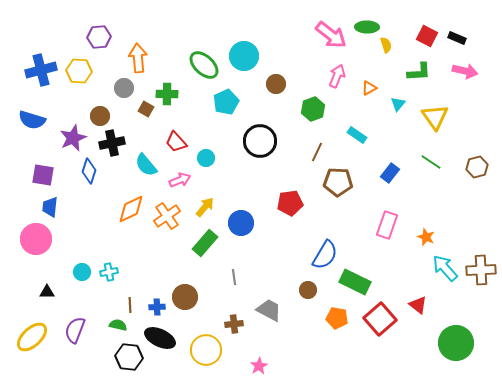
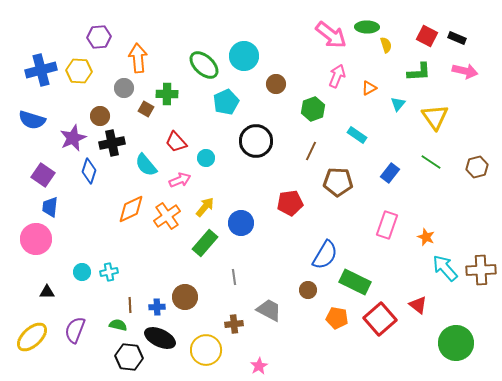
black circle at (260, 141): moved 4 px left
brown line at (317, 152): moved 6 px left, 1 px up
purple square at (43, 175): rotated 25 degrees clockwise
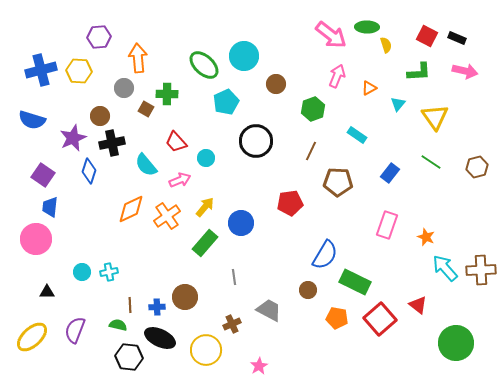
brown cross at (234, 324): moved 2 px left; rotated 18 degrees counterclockwise
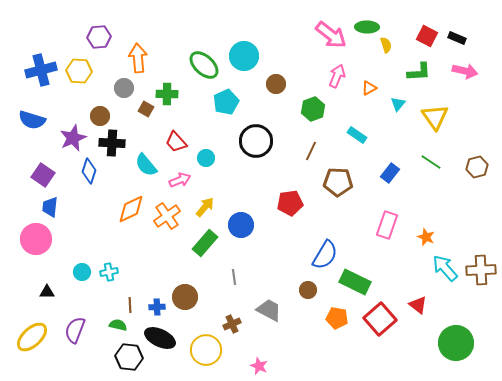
black cross at (112, 143): rotated 15 degrees clockwise
blue circle at (241, 223): moved 2 px down
pink star at (259, 366): rotated 18 degrees counterclockwise
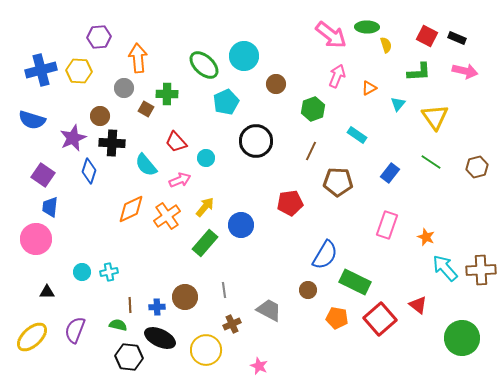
gray line at (234, 277): moved 10 px left, 13 px down
green circle at (456, 343): moved 6 px right, 5 px up
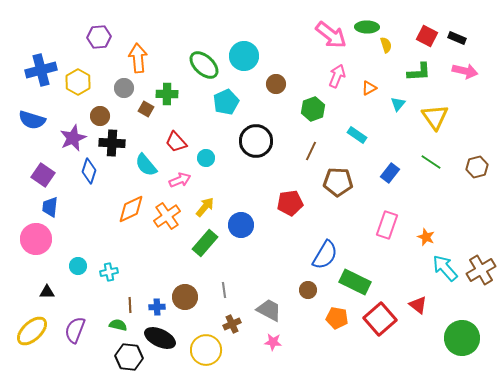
yellow hexagon at (79, 71): moved 1 px left, 11 px down; rotated 25 degrees clockwise
brown cross at (481, 270): rotated 28 degrees counterclockwise
cyan circle at (82, 272): moved 4 px left, 6 px up
yellow ellipse at (32, 337): moved 6 px up
pink star at (259, 366): moved 14 px right, 24 px up; rotated 18 degrees counterclockwise
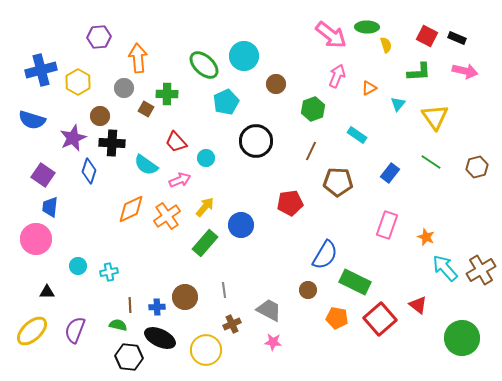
cyan semicircle at (146, 165): rotated 15 degrees counterclockwise
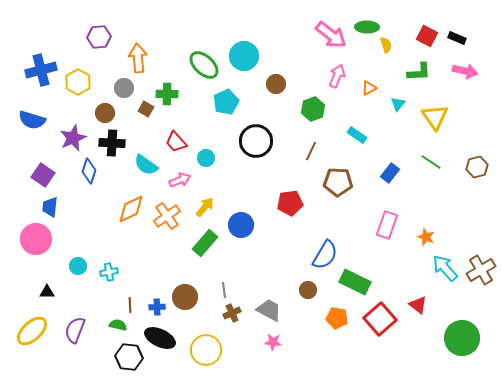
brown circle at (100, 116): moved 5 px right, 3 px up
brown cross at (232, 324): moved 11 px up
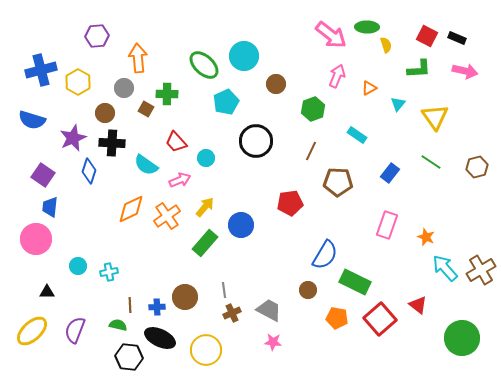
purple hexagon at (99, 37): moved 2 px left, 1 px up
green L-shape at (419, 72): moved 3 px up
